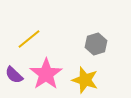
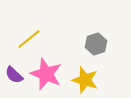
pink star: rotated 16 degrees counterclockwise
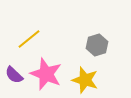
gray hexagon: moved 1 px right, 1 px down
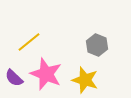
yellow line: moved 3 px down
gray hexagon: rotated 20 degrees counterclockwise
purple semicircle: moved 3 px down
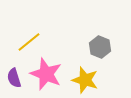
gray hexagon: moved 3 px right, 2 px down
purple semicircle: rotated 30 degrees clockwise
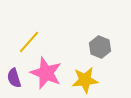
yellow line: rotated 10 degrees counterclockwise
pink star: moved 1 px up
yellow star: rotated 24 degrees counterclockwise
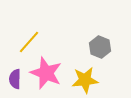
purple semicircle: moved 1 px right, 1 px down; rotated 18 degrees clockwise
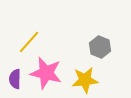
pink star: rotated 8 degrees counterclockwise
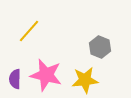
yellow line: moved 11 px up
pink star: moved 2 px down
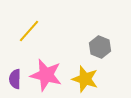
yellow star: moved 1 px up; rotated 24 degrees clockwise
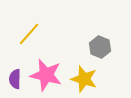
yellow line: moved 3 px down
yellow star: moved 1 px left
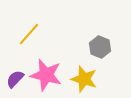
purple semicircle: rotated 42 degrees clockwise
